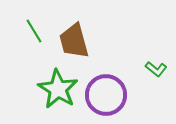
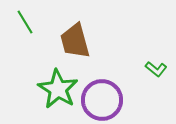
green line: moved 9 px left, 9 px up
brown trapezoid: moved 1 px right
purple circle: moved 4 px left, 5 px down
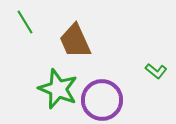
brown trapezoid: rotated 9 degrees counterclockwise
green L-shape: moved 2 px down
green star: rotated 9 degrees counterclockwise
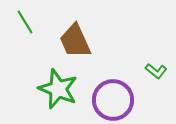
purple circle: moved 11 px right
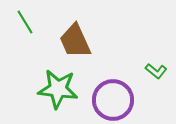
green star: rotated 15 degrees counterclockwise
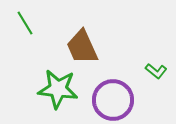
green line: moved 1 px down
brown trapezoid: moved 7 px right, 6 px down
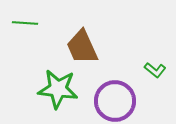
green line: rotated 55 degrees counterclockwise
green L-shape: moved 1 px left, 1 px up
purple circle: moved 2 px right, 1 px down
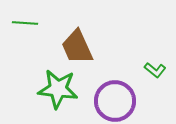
brown trapezoid: moved 5 px left
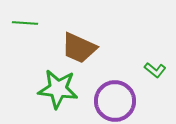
brown trapezoid: moved 2 px right, 1 px down; rotated 42 degrees counterclockwise
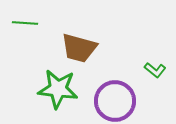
brown trapezoid: rotated 9 degrees counterclockwise
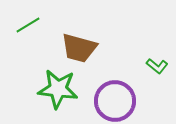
green line: moved 3 px right, 2 px down; rotated 35 degrees counterclockwise
green L-shape: moved 2 px right, 4 px up
